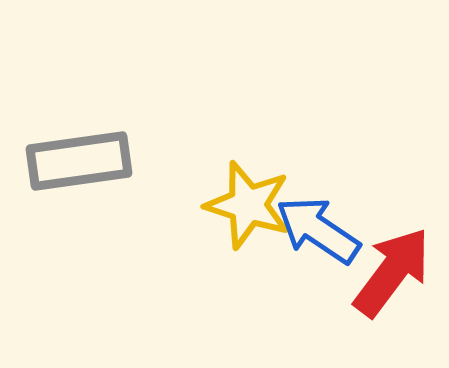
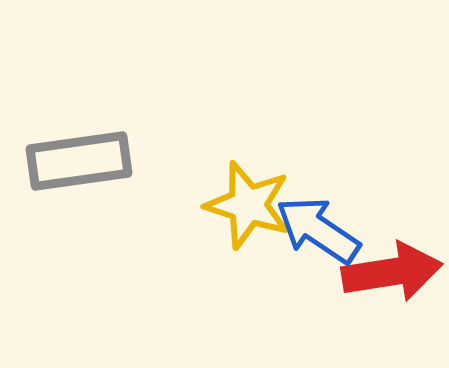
red arrow: rotated 44 degrees clockwise
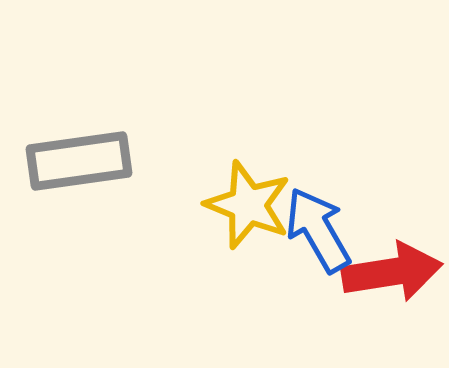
yellow star: rotated 4 degrees clockwise
blue arrow: rotated 26 degrees clockwise
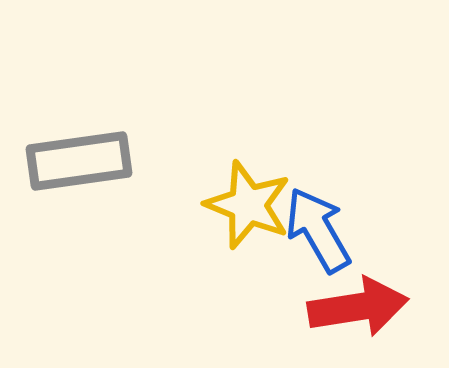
red arrow: moved 34 px left, 35 px down
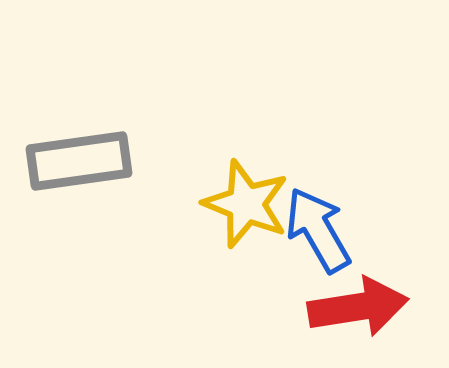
yellow star: moved 2 px left, 1 px up
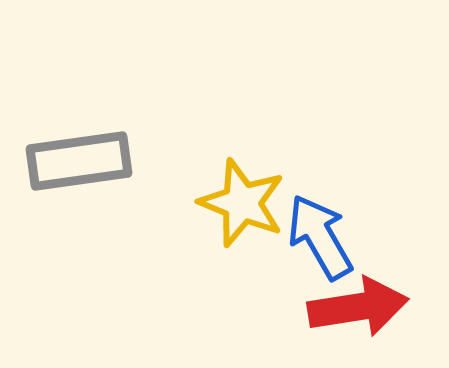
yellow star: moved 4 px left, 1 px up
blue arrow: moved 2 px right, 7 px down
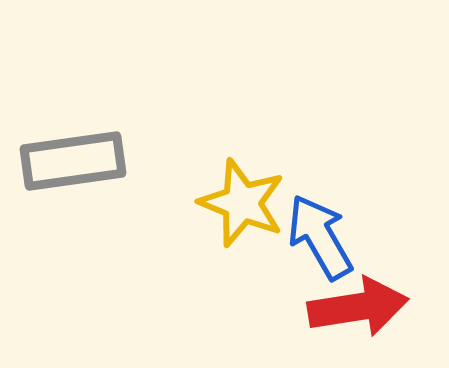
gray rectangle: moved 6 px left
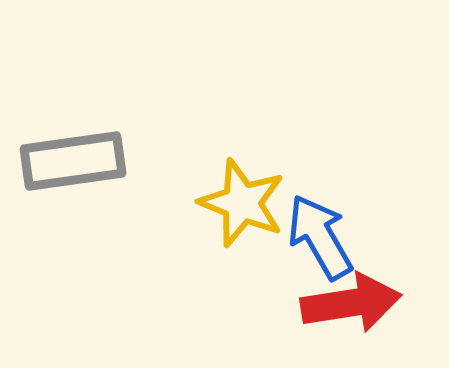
red arrow: moved 7 px left, 4 px up
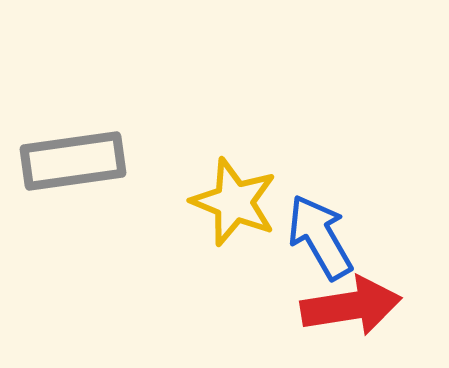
yellow star: moved 8 px left, 1 px up
red arrow: moved 3 px down
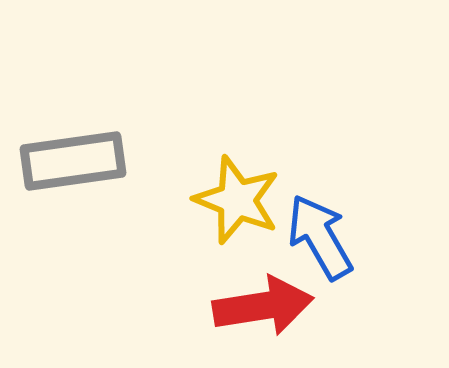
yellow star: moved 3 px right, 2 px up
red arrow: moved 88 px left
